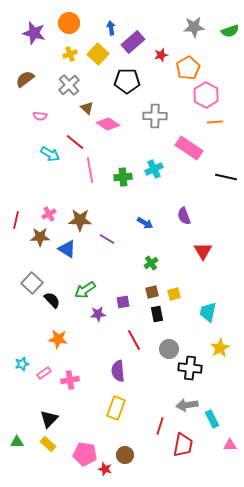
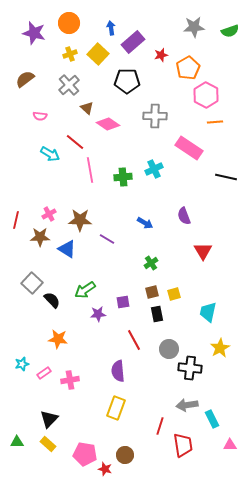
red trapezoid at (183, 445): rotated 20 degrees counterclockwise
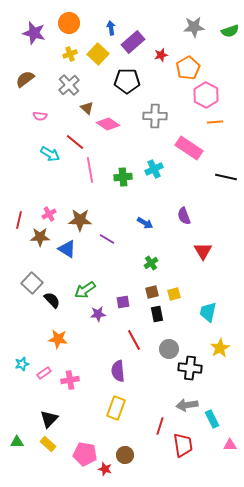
red line at (16, 220): moved 3 px right
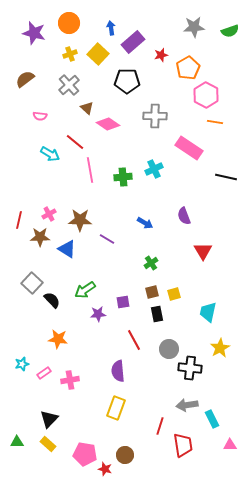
orange line at (215, 122): rotated 14 degrees clockwise
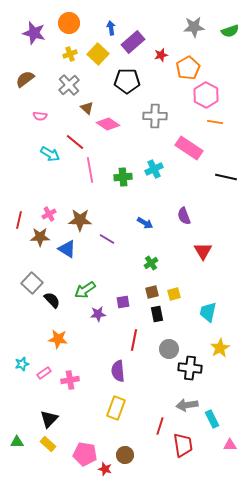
red line at (134, 340): rotated 40 degrees clockwise
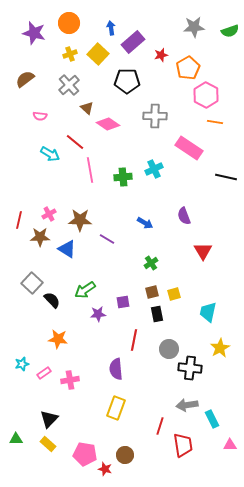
purple semicircle at (118, 371): moved 2 px left, 2 px up
green triangle at (17, 442): moved 1 px left, 3 px up
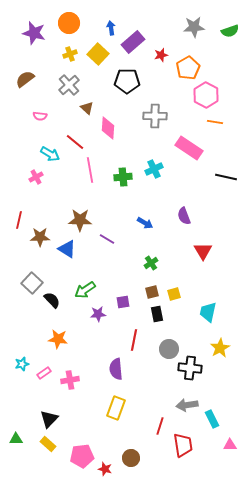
pink diamond at (108, 124): moved 4 px down; rotated 60 degrees clockwise
pink cross at (49, 214): moved 13 px left, 37 px up
pink pentagon at (85, 454): moved 3 px left, 2 px down; rotated 15 degrees counterclockwise
brown circle at (125, 455): moved 6 px right, 3 px down
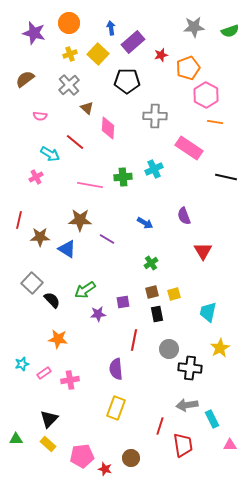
orange pentagon at (188, 68): rotated 10 degrees clockwise
pink line at (90, 170): moved 15 px down; rotated 70 degrees counterclockwise
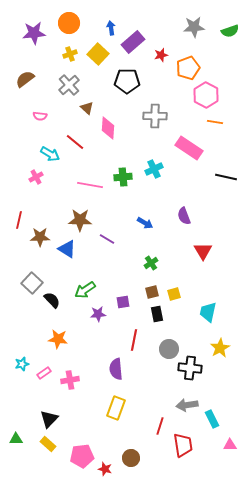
purple star at (34, 33): rotated 20 degrees counterclockwise
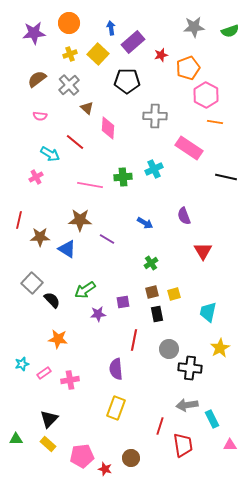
brown semicircle at (25, 79): moved 12 px right
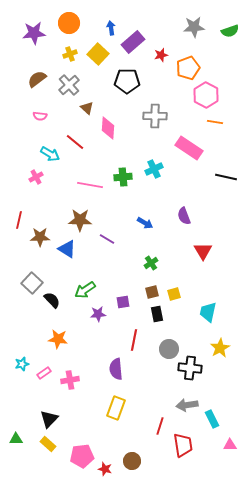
brown circle at (131, 458): moved 1 px right, 3 px down
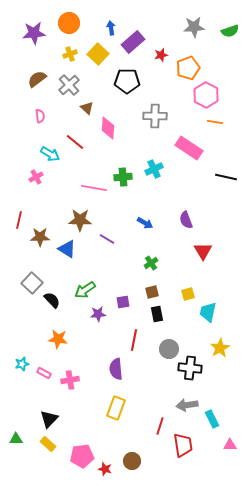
pink semicircle at (40, 116): rotated 104 degrees counterclockwise
pink line at (90, 185): moved 4 px right, 3 px down
purple semicircle at (184, 216): moved 2 px right, 4 px down
yellow square at (174, 294): moved 14 px right
pink rectangle at (44, 373): rotated 64 degrees clockwise
